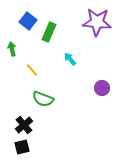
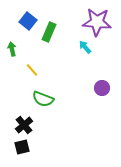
cyan arrow: moved 15 px right, 12 px up
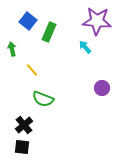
purple star: moved 1 px up
black square: rotated 21 degrees clockwise
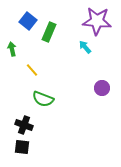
black cross: rotated 30 degrees counterclockwise
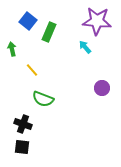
black cross: moved 1 px left, 1 px up
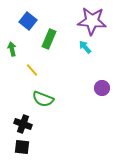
purple star: moved 5 px left
green rectangle: moved 7 px down
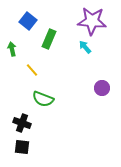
black cross: moved 1 px left, 1 px up
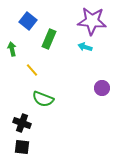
cyan arrow: rotated 32 degrees counterclockwise
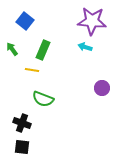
blue square: moved 3 px left
green rectangle: moved 6 px left, 11 px down
green arrow: rotated 24 degrees counterclockwise
yellow line: rotated 40 degrees counterclockwise
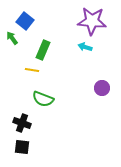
green arrow: moved 11 px up
